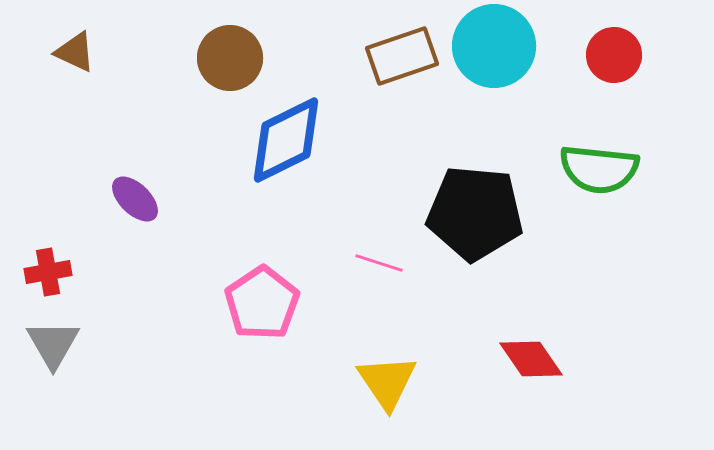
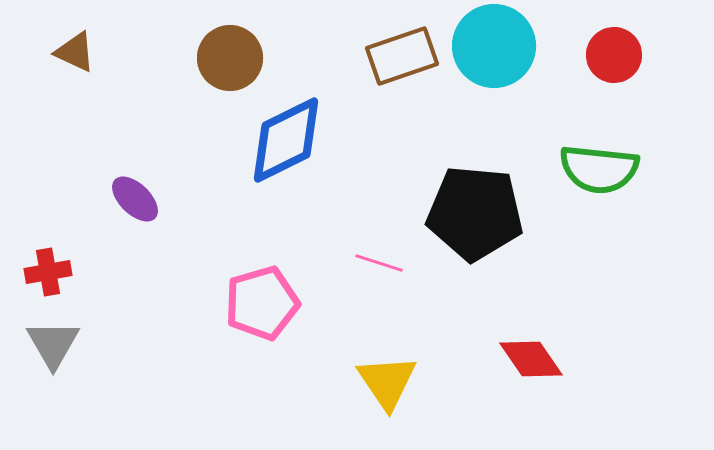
pink pentagon: rotated 18 degrees clockwise
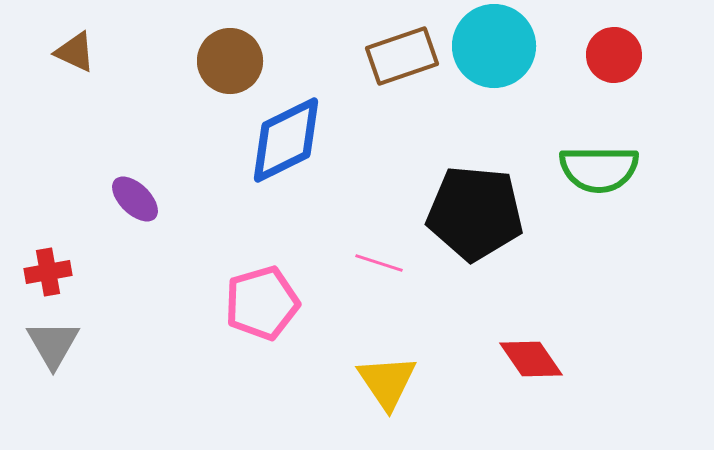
brown circle: moved 3 px down
green semicircle: rotated 6 degrees counterclockwise
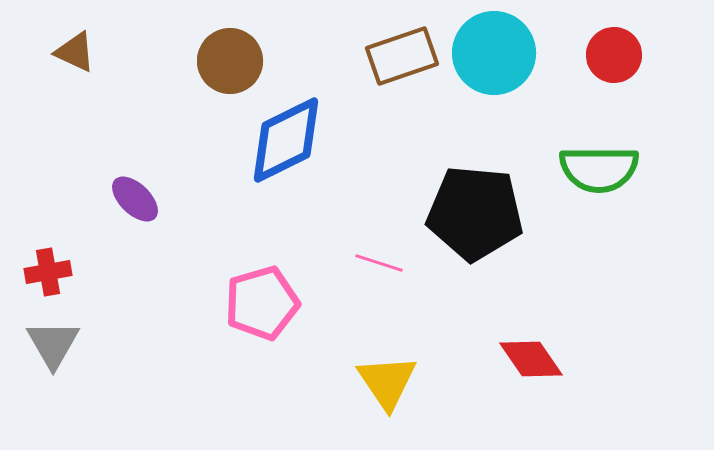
cyan circle: moved 7 px down
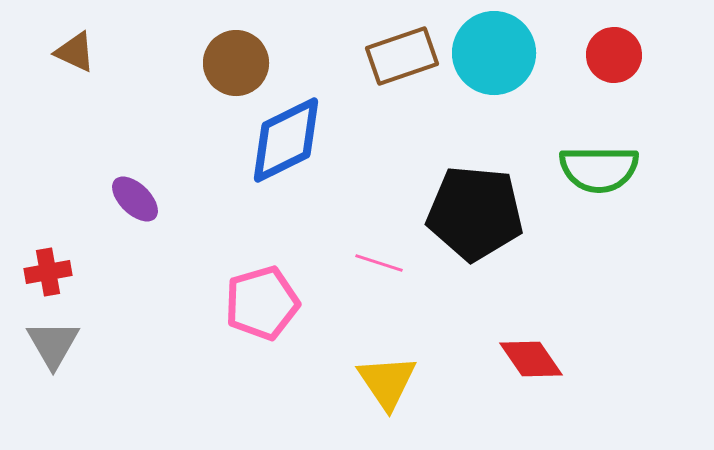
brown circle: moved 6 px right, 2 px down
